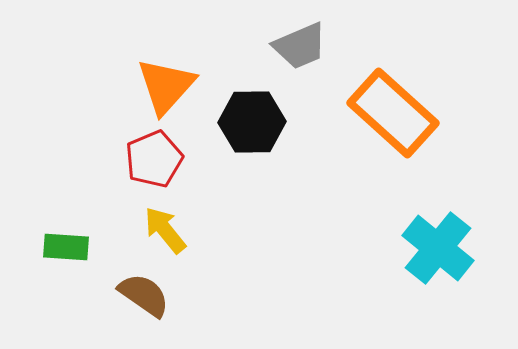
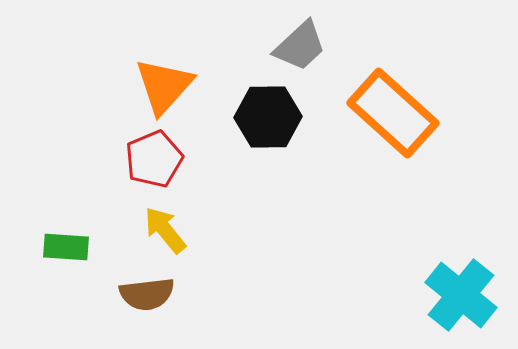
gray trapezoid: rotated 20 degrees counterclockwise
orange triangle: moved 2 px left
black hexagon: moved 16 px right, 5 px up
cyan cross: moved 23 px right, 47 px down
brown semicircle: moved 3 px right, 1 px up; rotated 138 degrees clockwise
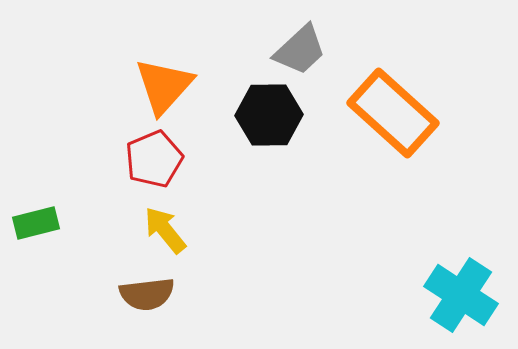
gray trapezoid: moved 4 px down
black hexagon: moved 1 px right, 2 px up
green rectangle: moved 30 px left, 24 px up; rotated 18 degrees counterclockwise
cyan cross: rotated 6 degrees counterclockwise
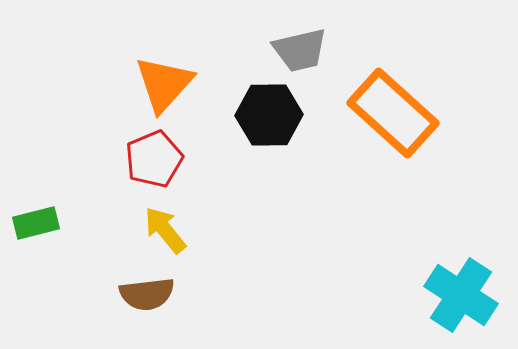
gray trapezoid: rotated 30 degrees clockwise
orange triangle: moved 2 px up
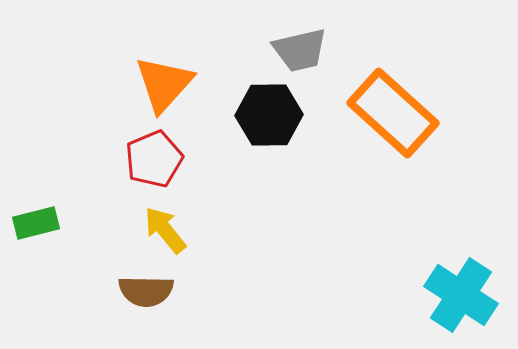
brown semicircle: moved 1 px left, 3 px up; rotated 8 degrees clockwise
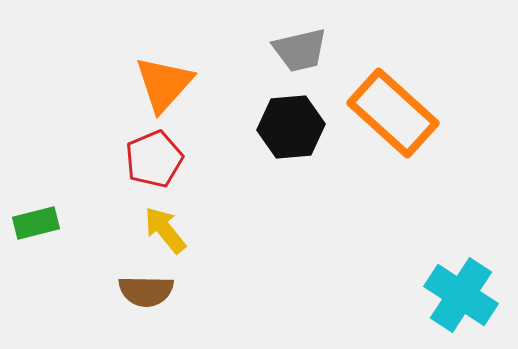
black hexagon: moved 22 px right, 12 px down; rotated 4 degrees counterclockwise
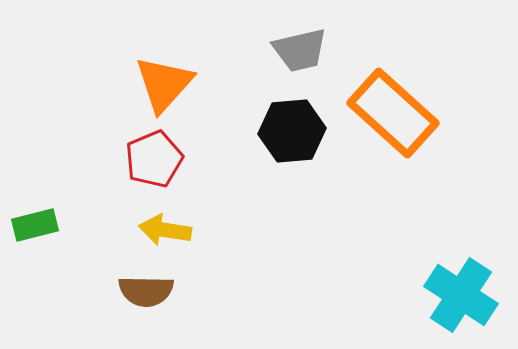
black hexagon: moved 1 px right, 4 px down
green rectangle: moved 1 px left, 2 px down
yellow arrow: rotated 42 degrees counterclockwise
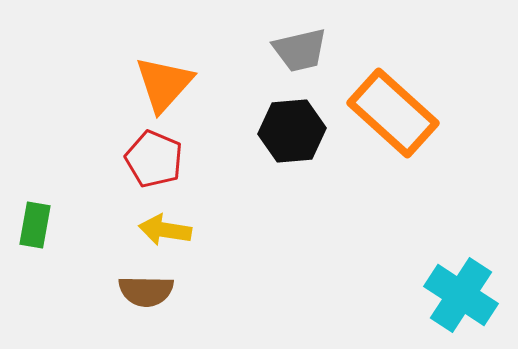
red pentagon: rotated 26 degrees counterclockwise
green rectangle: rotated 66 degrees counterclockwise
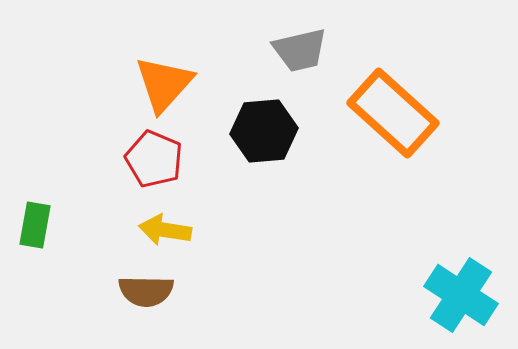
black hexagon: moved 28 px left
